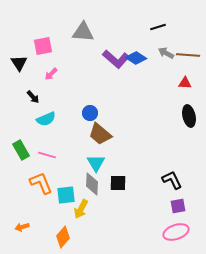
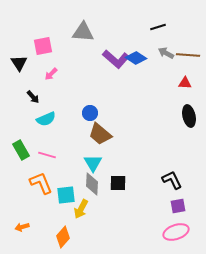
cyan triangle: moved 3 px left
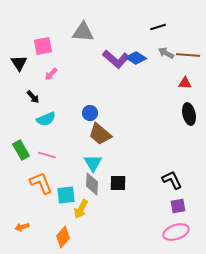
black ellipse: moved 2 px up
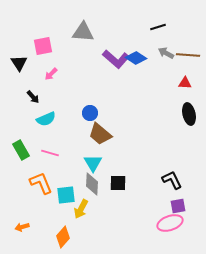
pink line: moved 3 px right, 2 px up
pink ellipse: moved 6 px left, 9 px up
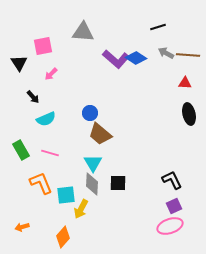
purple square: moved 4 px left; rotated 14 degrees counterclockwise
pink ellipse: moved 3 px down
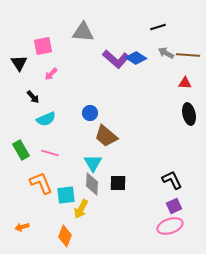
brown trapezoid: moved 6 px right, 2 px down
orange diamond: moved 2 px right, 1 px up; rotated 20 degrees counterclockwise
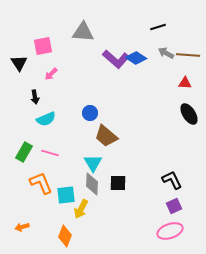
black arrow: moved 2 px right; rotated 32 degrees clockwise
black ellipse: rotated 20 degrees counterclockwise
green rectangle: moved 3 px right, 2 px down; rotated 60 degrees clockwise
pink ellipse: moved 5 px down
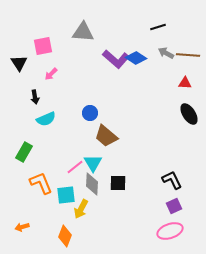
pink line: moved 25 px right, 14 px down; rotated 54 degrees counterclockwise
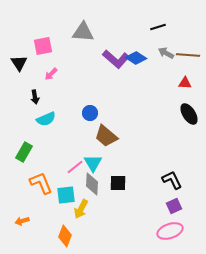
orange arrow: moved 6 px up
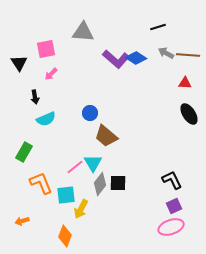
pink square: moved 3 px right, 3 px down
gray diamond: moved 8 px right; rotated 35 degrees clockwise
pink ellipse: moved 1 px right, 4 px up
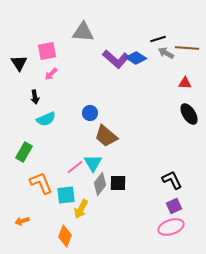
black line: moved 12 px down
pink square: moved 1 px right, 2 px down
brown line: moved 1 px left, 7 px up
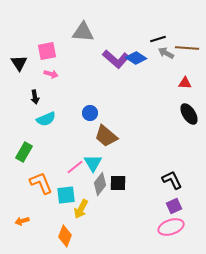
pink arrow: rotated 120 degrees counterclockwise
